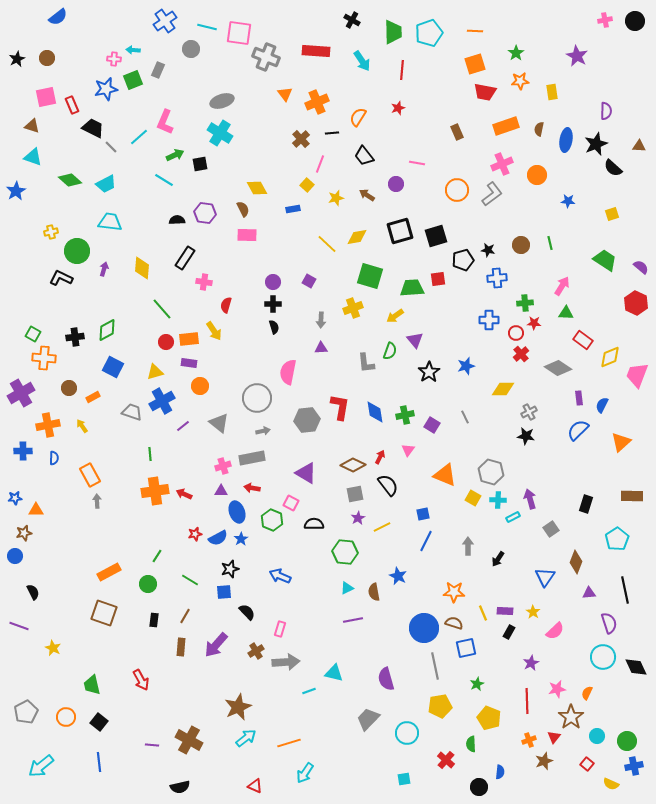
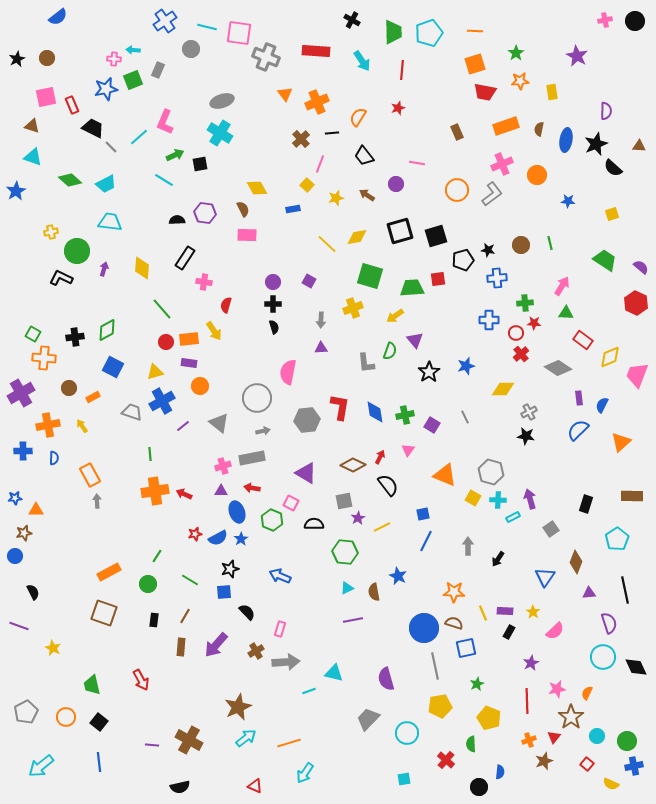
gray square at (355, 494): moved 11 px left, 7 px down
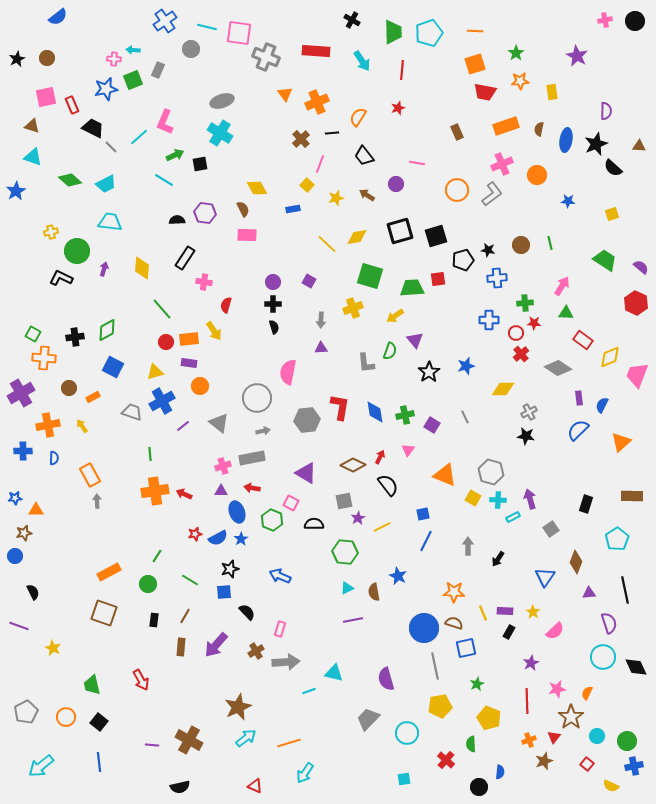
yellow semicircle at (611, 784): moved 2 px down
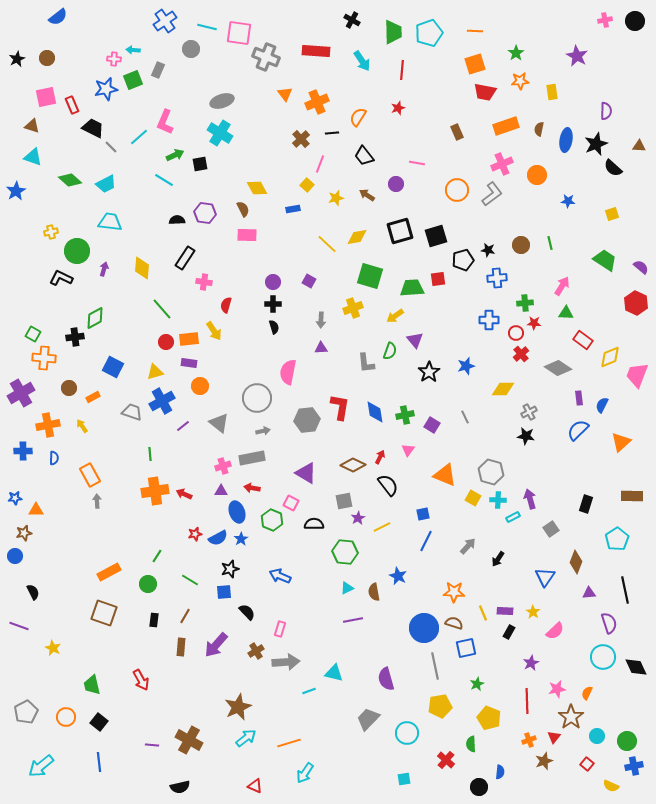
green diamond at (107, 330): moved 12 px left, 12 px up
gray arrow at (468, 546): rotated 42 degrees clockwise
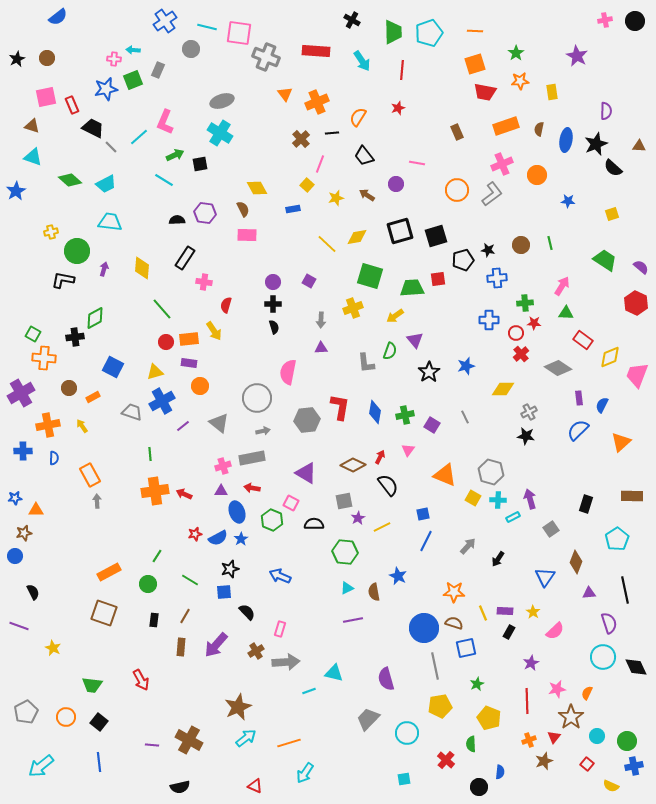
black L-shape at (61, 278): moved 2 px right, 2 px down; rotated 15 degrees counterclockwise
blue diamond at (375, 412): rotated 20 degrees clockwise
green trapezoid at (92, 685): rotated 70 degrees counterclockwise
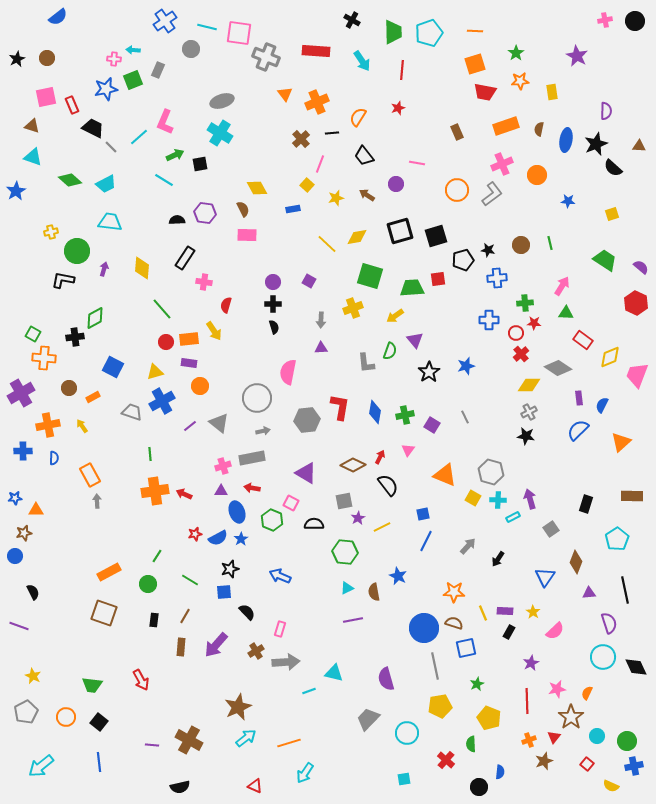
yellow diamond at (503, 389): moved 26 px right, 4 px up
purple line at (183, 426): moved 7 px right
yellow star at (53, 648): moved 20 px left, 28 px down
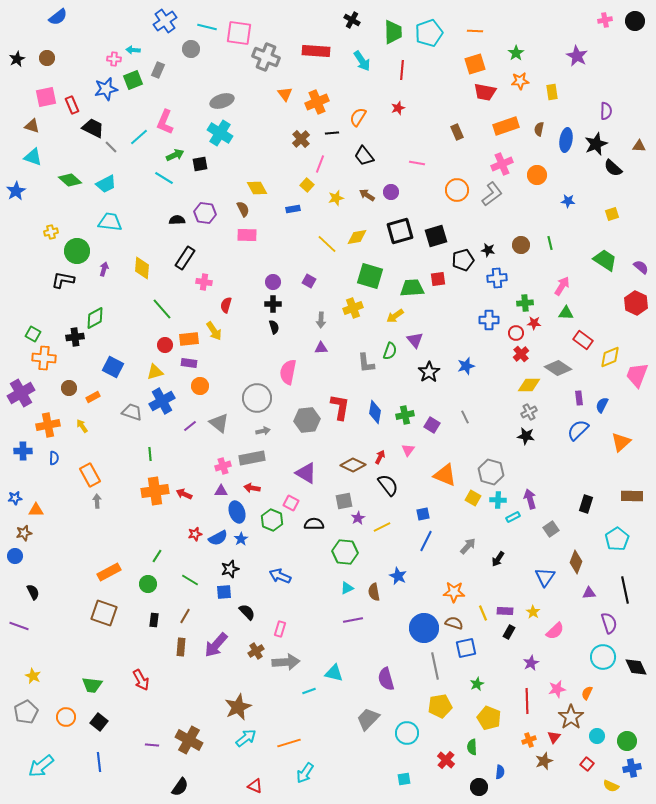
cyan line at (164, 180): moved 2 px up
purple circle at (396, 184): moved 5 px left, 8 px down
red circle at (166, 342): moved 1 px left, 3 px down
green semicircle at (471, 744): moved 1 px right, 3 px down
blue cross at (634, 766): moved 2 px left, 2 px down
black semicircle at (180, 787): rotated 42 degrees counterclockwise
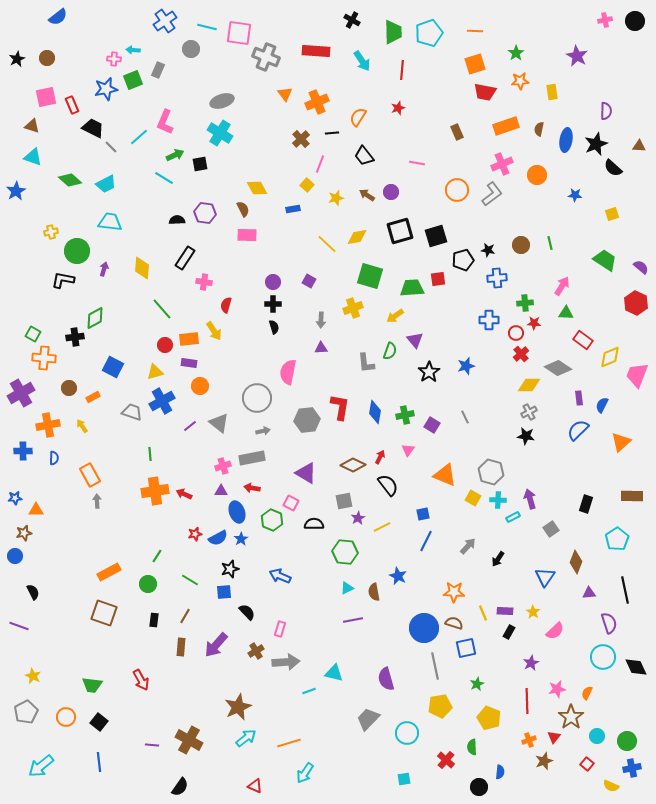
blue star at (568, 201): moved 7 px right, 6 px up
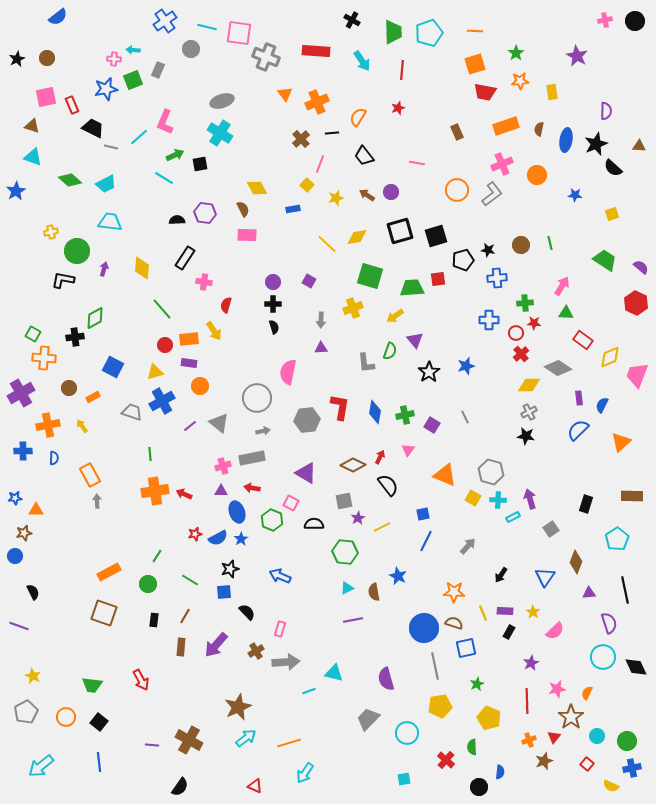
gray line at (111, 147): rotated 32 degrees counterclockwise
black arrow at (498, 559): moved 3 px right, 16 px down
